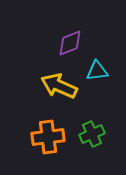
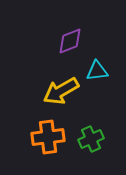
purple diamond: moved 2 px up
yellow arrow: moved 2 px right, 5 px down; rotated 54 degrees counterclockwise
green cross: moved 1 px left, 5 px down
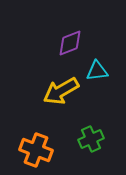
purple diamond: moved 2 px down
orange cross: moved 12 px left, 13 px down; rotated 28 degrees clockwise
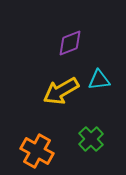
cyan triangle: moved 2 px right, 9 px down
green cross: rotated 20 degrees counterclockwise
orange cross: moved 1 px right, 1 px down; rotated 8 degrees clockwise
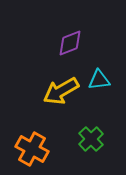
orange cross: moved 5 px left, 2 px up
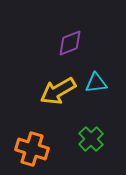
cyan triangle: moved 3 px left, 3 px down
yellow arrow: moved 3 px left
orange cross: rotated 12 degrees counterclockwise
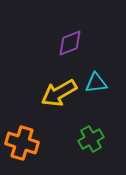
yellow arrow: moved 1 px right, 2 px down
green cross: rotated 15 degrees clockwise
orange cross: moved 10 px left, 6 px up
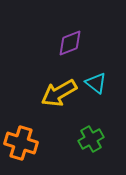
cyan triangle: rotated 45 degrees clockwise
orange cross: moved 1 px left
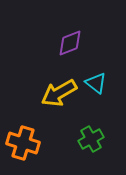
orange cross: moved 2 px right
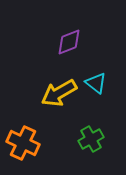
purple diamond: moved 1 px left, 1 px up
orange cross: rotated 8 degrees clockwise
